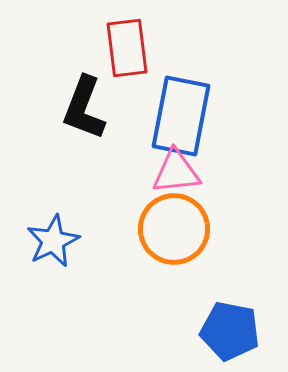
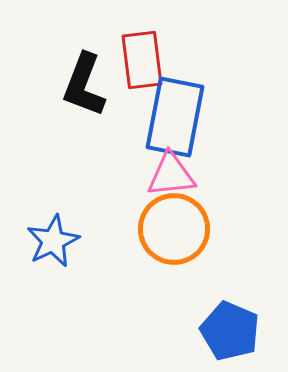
red rectangle: moved 15 px right, 12 px down
black L-shape: moved 23 px up
blue rectangle: moved 6 px left, 1 px down
pink triangle: moved 5 px left, 3 px down
blue pentagon: rotated 12 degrees clockwise
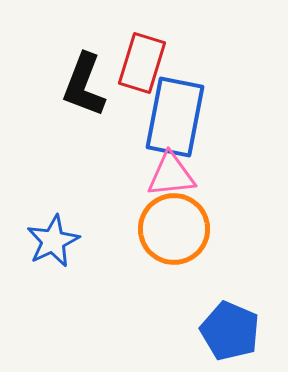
red rectangle: moved 3 px down; rotated 24 degrees clockwise
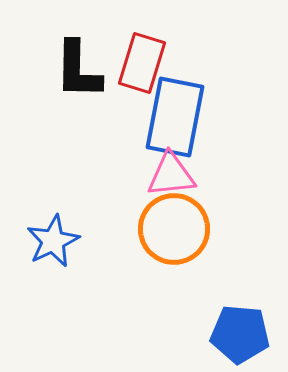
black L-shape: moved 6 px left, 15 px up; rotated 20 degrees counterclockwise
blue pentagon: moved 10 px right, 3 px down; rotated 18 degrees counterclockwise
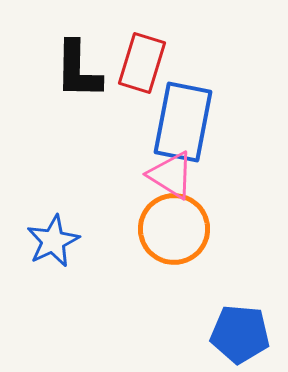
blue rectangle: moved 8 px right, 5 px down
pink triangle: rotated 38 degrees clockwise
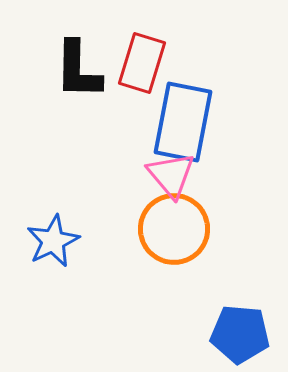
pink triangle: rotated 18 degrees clockwise
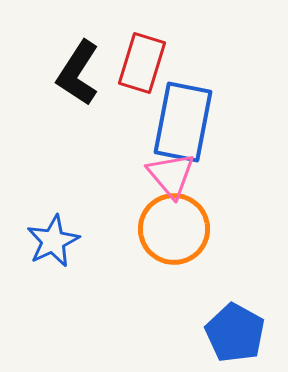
black L-shape: moved 3 px down; rotated 32 degrees clockwise
blue pentagon: moved 5 px left, 1 px up; rotated 24 degrees clockwise
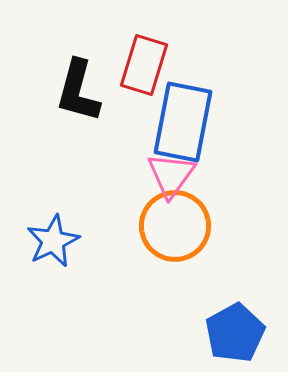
red rectangle: moved 2 px right, 2 px down
black L-shape: moved 18 px down; rotated 18 degrees counterclockwise
pink triangle: rotated 16 degrees clockwise
orange circle: moved 1 px right, 3 px up
blue pentagon: rotated 14 degrees clockwise
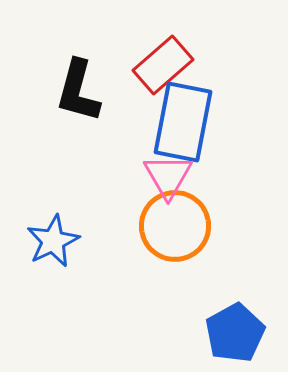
red rectangle: moved 19 px right; rotated 32 degrees clockwise
pink triangle: moved 3 px left, 1 px down; rotated 6 degrees counterclockwise
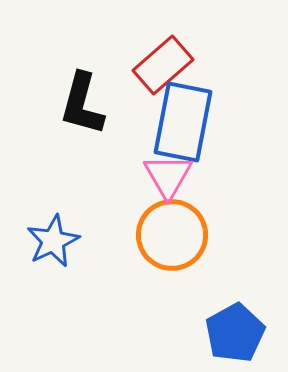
black L-shape: moved 4 px right, 13 px down
orange circle: moved 3 px left, 9 px down
